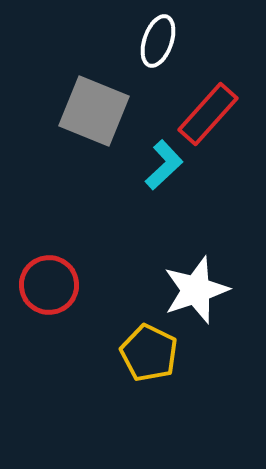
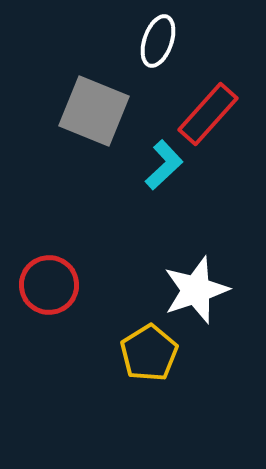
yellow pentagon: rotated 14 degrees clockwise
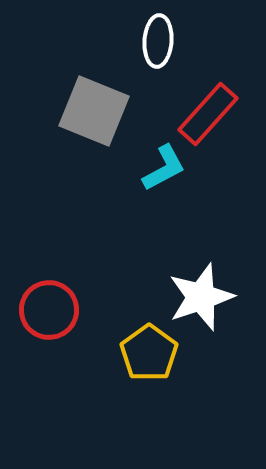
white ellipse: rotated 15 degrees counterclockwise
cyan L-shape: moved 3 px down; rotated 15 degrees clockwise
red circle: moved 25 px down
white star: moved 5 px right, 7 px down
yellow pentagon: rotated 4 degrees counterclockwise
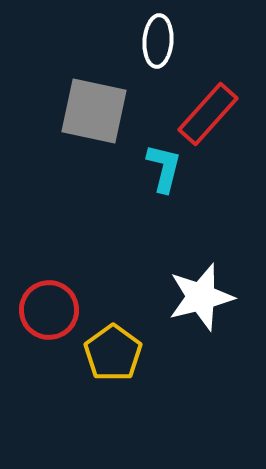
gray square: rotated 10 degrees counterclockwise
cyan L-shape: rotated 48 degrees counterclockwise
white star: rotated 4 degrees clockwise
yellow pentagon: moved 36 px left
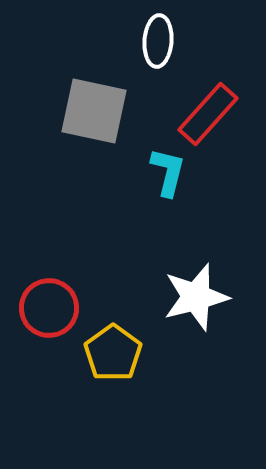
cyan L-shape: moved 4 px right, 4 px down
white star: moved 5 px left
red circle: moved 2 px up
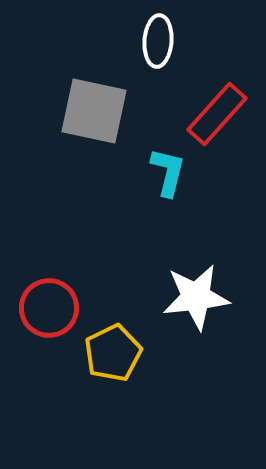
red rectangle: moved 9 px right
white star: rotated 8 degrees clockwise
yellow pentagon: rotated 10 degrees clockwise
